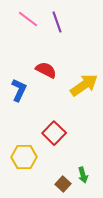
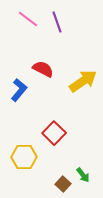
red semicircle: moved 3 px left, 1 px up
yellow arrow: moved 1 px left, 4 px up
blue L-shape: rotated 15 degrees clockwise
green arrow: rotated 21 degrees counterclockwise
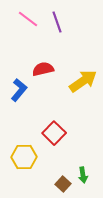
red semicircle: rotated 40 degrees counterclockwise
green arrow: rotated 28 degrees clockwise
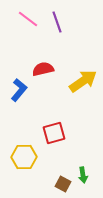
red square: rotated 30 degrees clockwise
brown square: rotated 14 degrees counterclockwise
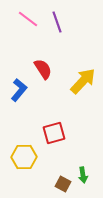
red semicircle: rotated 70 degrees clockwise
yellow arrow: rotated 12 degrees counterclockwise
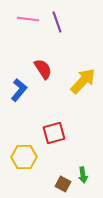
pink line: rotated 30 degrees counterclockwise
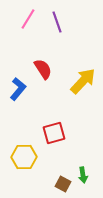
pink line: rotated 65 degrees counterclockwise
blue L-shape: moved 1 px left, 1 px up
